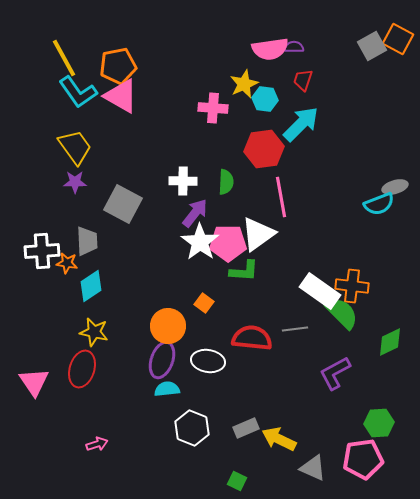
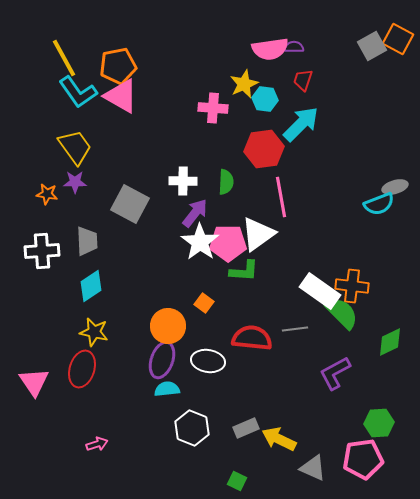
gray square at (123, 204): moved 7 px right
orange star at (67, 263): moved 20 px left, 69 px up
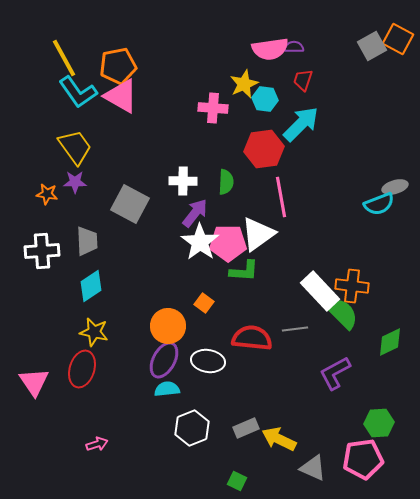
white rectangle at (320, 291): rotated 12 degrees clockwise
purple ellipse at (162, 360): moved 2 px right; rotated 9 degrees clockwise
white hexagon at (192, 428): rotated 16 degrees clockwise
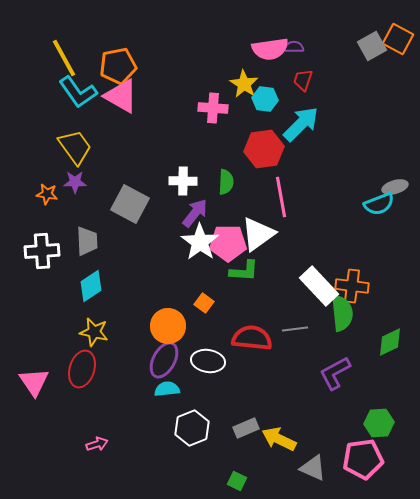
yellow star at (244, 84): rotated 16 degrees counterclockwise
white rectangle at (320, 291): moved 1 px left, 5 px up
green semicircle at (342, 313): rotated 39 degrees clockwise
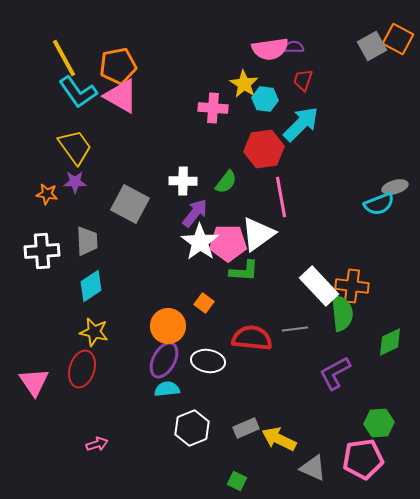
green semicircle at (226, 182): rotated 35 degrees clockwise
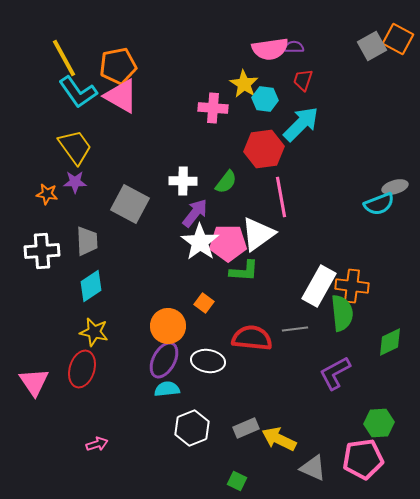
white rectangle at (319, 286): rotated 72 degrees clockwise
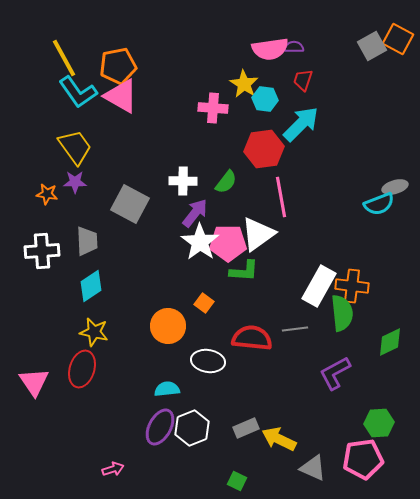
purple ellipse at (164, 360): moved 4 px left, 67 px down
pink arrow at (97, 444): moved 16 px right, 25 px down
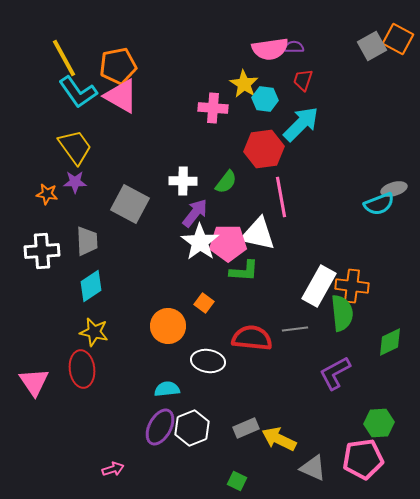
gray ellipse at (395, 187): moved 1 px left, 2 px down
white triangle at (258, 234): rotated 48 degrees clockwise
red ellipse at (82, 369): rotated 24 degrees counterclockwise
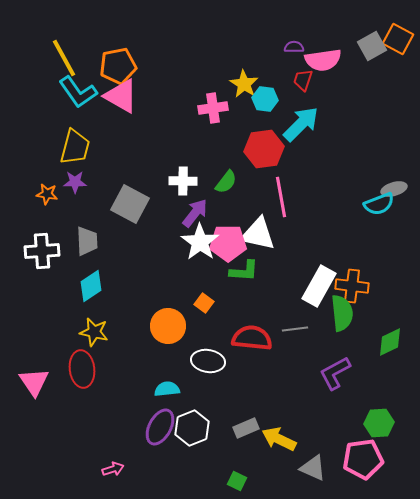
pink semicircle at (270, 49): moved 53 px right, 11 px down
pink cross at (213, 108): rotated 12 degrees counterclockwise
yellow trapezoid at (75, 147): rotated 51 degrees clockwise
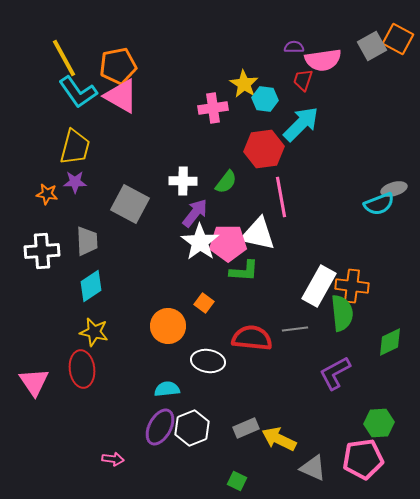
pink arrow at (113, 469): moved 10 px up; rotated 25 degrees clockwise
